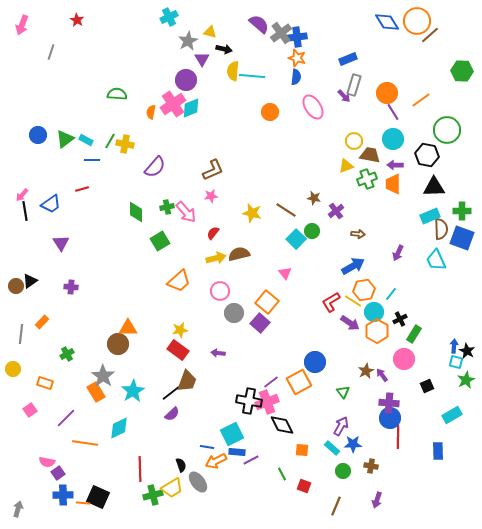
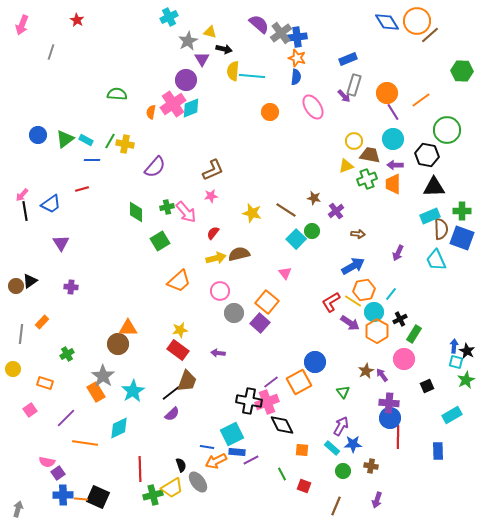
orange line at (83, 503): moved 2 px left, 4 px up
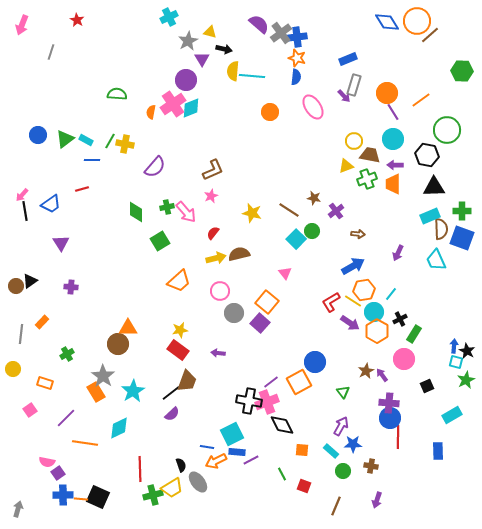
pink star at (211, 196): rotated 16 degrees counterclockwise
brown line at (286, 210): moved 3 px right
cyan rectangle at (332, 448): moved 1 px left, 3 px down
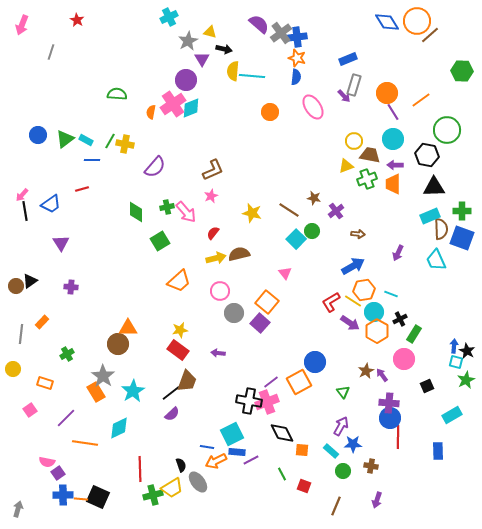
cyan line at (391, 294): rotated 72 degrees clockwise
black diamond at (282, 425): moved 8 px down
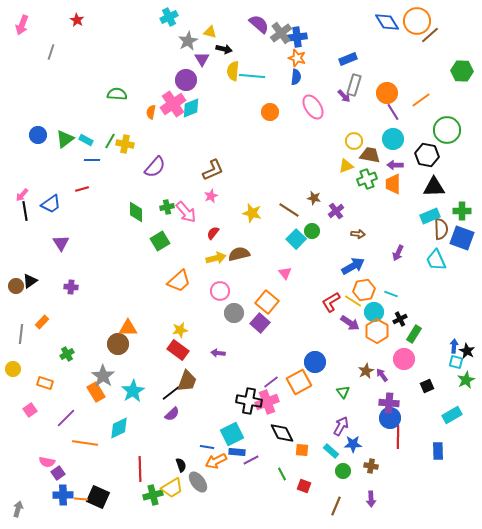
purple arrow at (377, 500): moved 6 px left, 1 px up; rotated 21 degrees counterclockwise
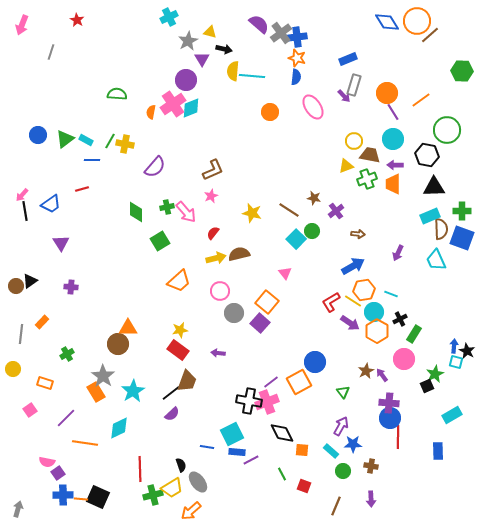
green star at (466, 380): moved 31 px left, 6 px up
orange arrow at (216, 461): moved 25 px left, 50 px down; rotated 15 degrees counterclockwise
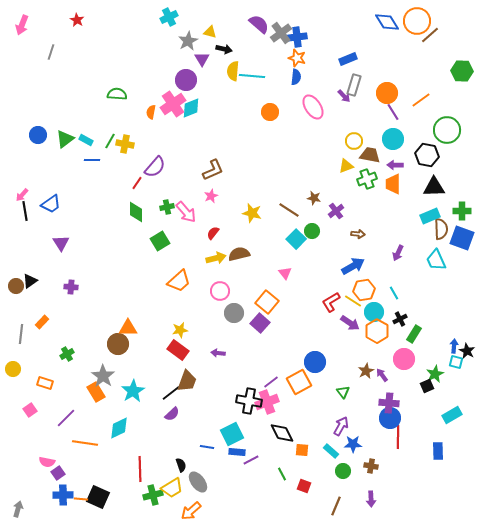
red line at (82, 189): moved 55 px right, 6 px up; rotated 40 degrees counterclockwise
cyan line at (391, 294): moved 3 px right, 1 px up; rotated 40 degrees clockwise
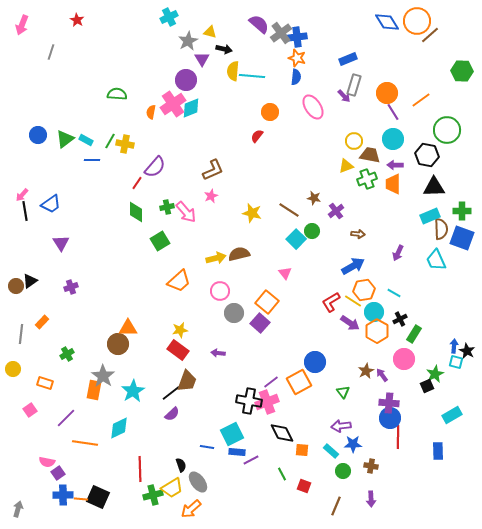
red semicircle at (213, 233): moved 44 px right, 97 px up
purple cross at (71, 287): rotated 24 degrees counterclockwise
cyan line at (394, 293): rotated 32 degrees counterclockwise
orange rectangle at (96, 392): moved 2 px left, 2 px up; rotated 42 degrees clockwise
purple arrow at (341, 426): rotated 126 degrees counterclockwise
orange arrow at (191, 511): moved 2 px up
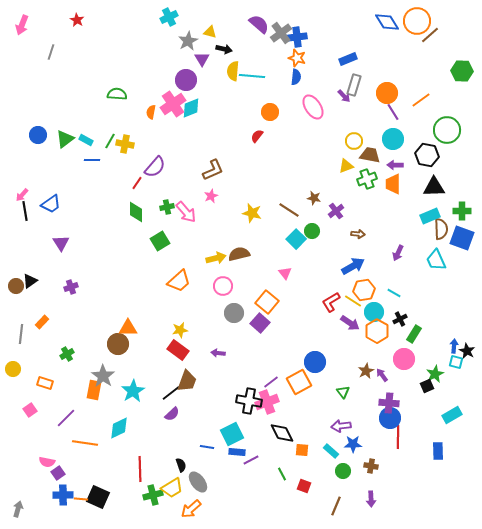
pink circle at (220, 291): moved 3 px right, 5 px up
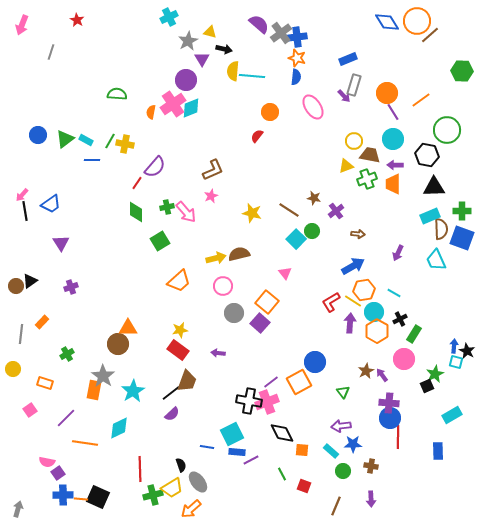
purple arrow at (350, 323): rotated 120 degrees counterclockwise
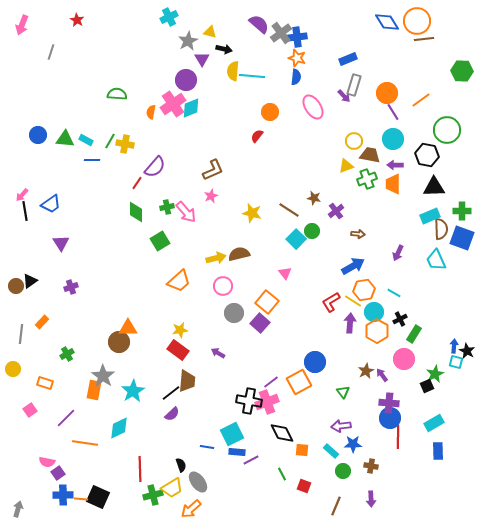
brown line at (430, 35): moved 6 px left, 4 px down; rotated 36 degrees clockwise
green triangle at (65, 139): rotated 42 degrees clockwise
brown circle at (118, 344): moved 1 px right, 2 px up
purple arrow at (218, 353): rotated 24 degrees clockwise
brown trapezoid at (187, 381): rotated 15 degrees counterclockwise
cyan rectangle at (452, 415): moved 18 px left, 8 px down
